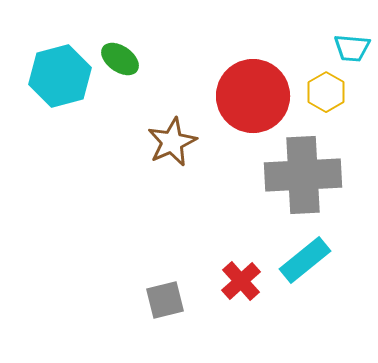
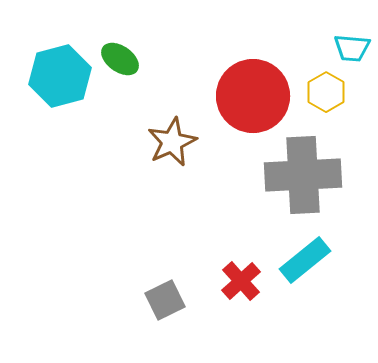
gray square: rotated 12 degrees counterclockwise
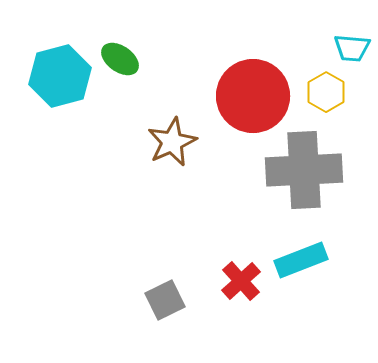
gray cross: moved 1 px right, 5 px up
cyan rectangle: moved 4 px left; rotated 18 degrees clockwise
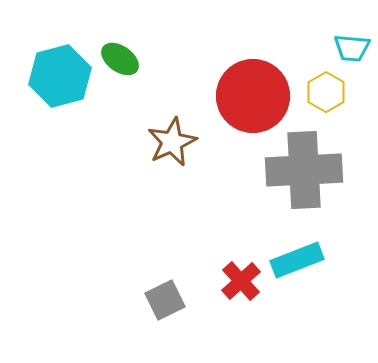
cyan rectangle: moved 4 px left
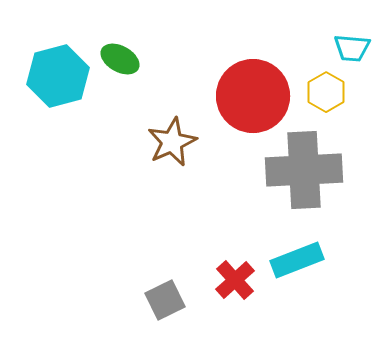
green ellipse: rotated 6 degrees counterclockwise
cyan hexagon: moved 2 px left
red cross: moved 6 px left, 1 px up
